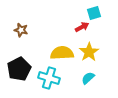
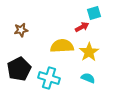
brown star: rotated 24 degrees counterclockwise
yellow semicircle: moved 7 px up
cyan semicircle: rotated 64 degrees clockwise
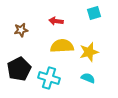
red arrow: moved 26 px left, 6 px up; rotated 144 degrees counterclockwise
yellow star: rotated 18 degrees clockwise
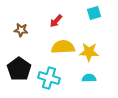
red arrow: rotated 56 degrees counterclockwise
brown star: rotated 16 degrees clockwise
yellow semicircle: moved 1 px right, 1 px down
yellow star: rotated 18 degrees clockwise
black pentagon: rotated 10 degrees counterclockwise
cyan semicircle: moved 1 px right; rotated 24 degrees counterclockwise
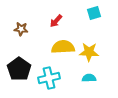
brown star: moved 1 px up
cyan cross: rotated 30 degrees counterclockwise
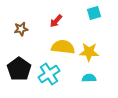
brown star: rotated 16 degrees counterclockwise
yellow semicircle: rotated 10 degrees clockwise
cyan cross: moved 4 px up; rotated 20 degrees counterclockwise
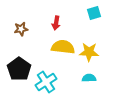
red arrow: moved 2 px down; rotated 32 degrees counterclockwise
cyan cross: moved 3 px left, 8 px down
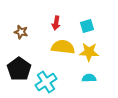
cyan square: moved 7 px left, 13 px down
brown star: moved 3 px down; rotated 24 degrees clockwise
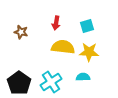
black pentagon: moved 14 px down
cyan semicircle: moved 6 px left, 1 px up
cyan cross: moved 5 px right
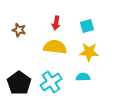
brown star: moved 2 px left, 2 px up
yellow semicircle: moved 8 px left
